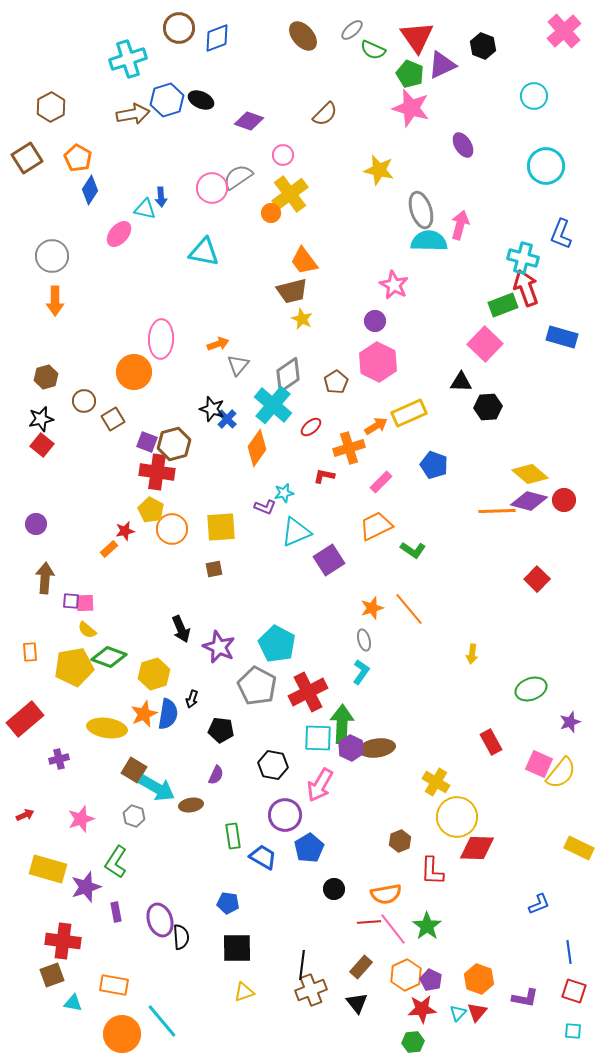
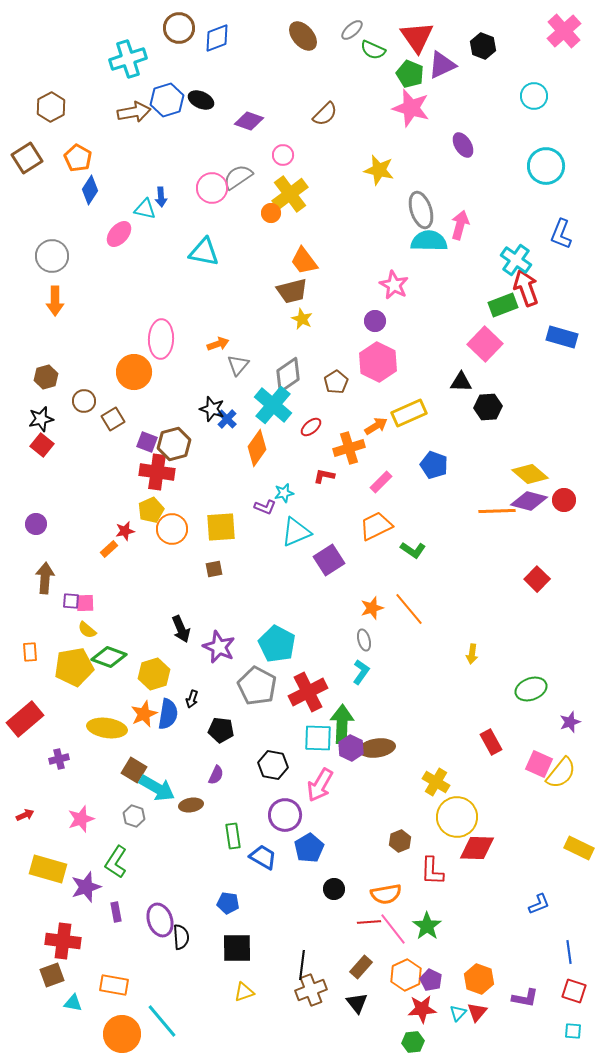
brown arrow at (133, 114): moved 1 px right, 2 px up
cyan cross at (523, 258): moved 7 px left, 2 px down; rotated 20 degrees clockwise
yellow pentagon at (151, 510): rotated 20 degrees clockwise
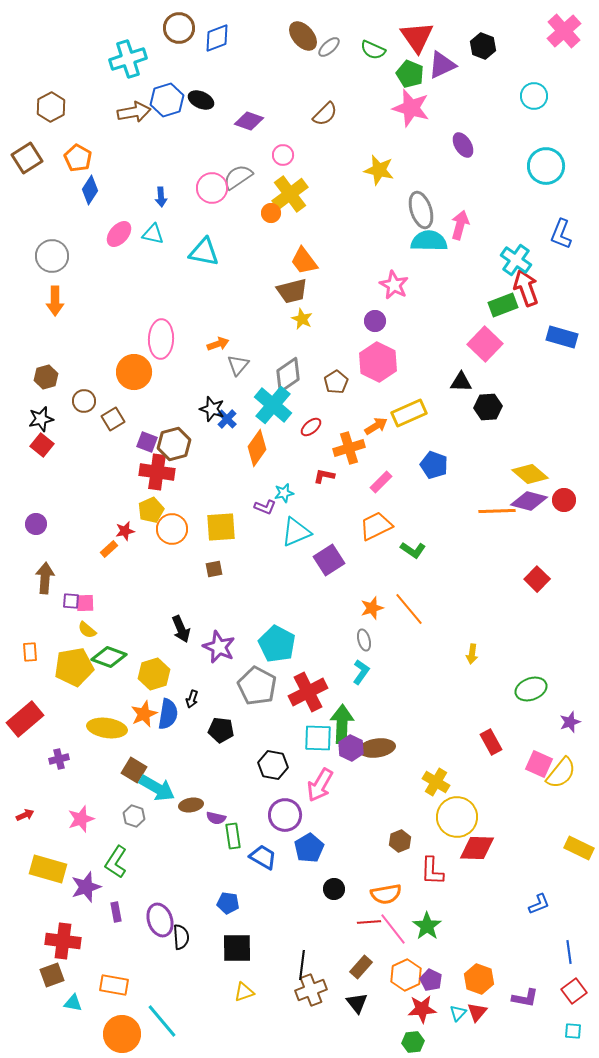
gray ellipse at (352, 30): moved 23 px left, 17 px down
cyan triangle at (145, 209): moved 8 px right, 25 px down
purple semicircle at (216, 775): moved 43 px down; rotated 78 degrees clockwise
red square at (574, 991): rotated 35 degrees clockwise
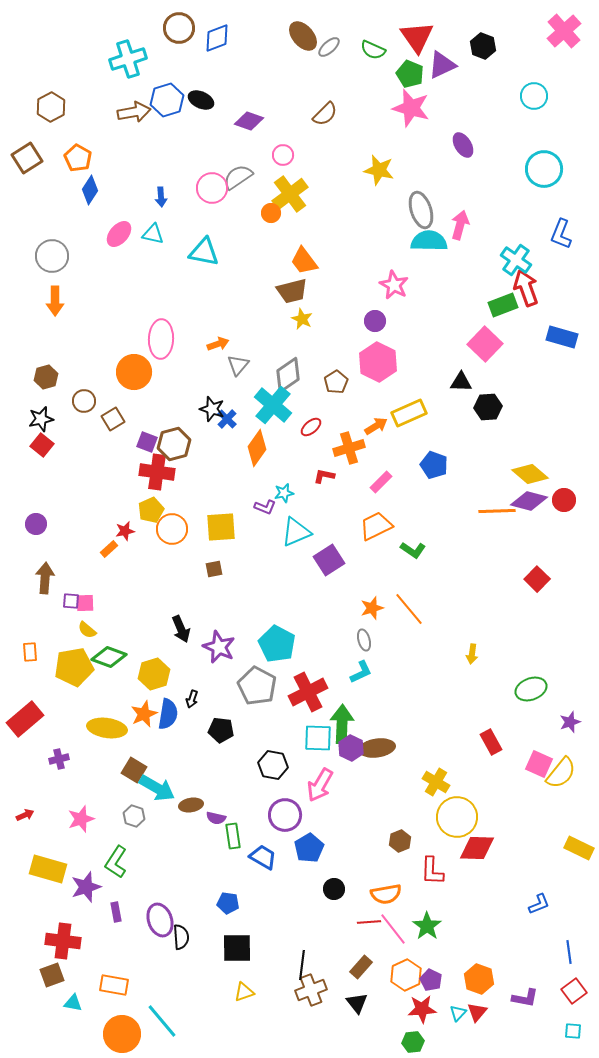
cyan circle at (546, 166): moved 2 px left, 3 px down
cyan L-shape at (361, 672): rotated 30 degrees clockwise
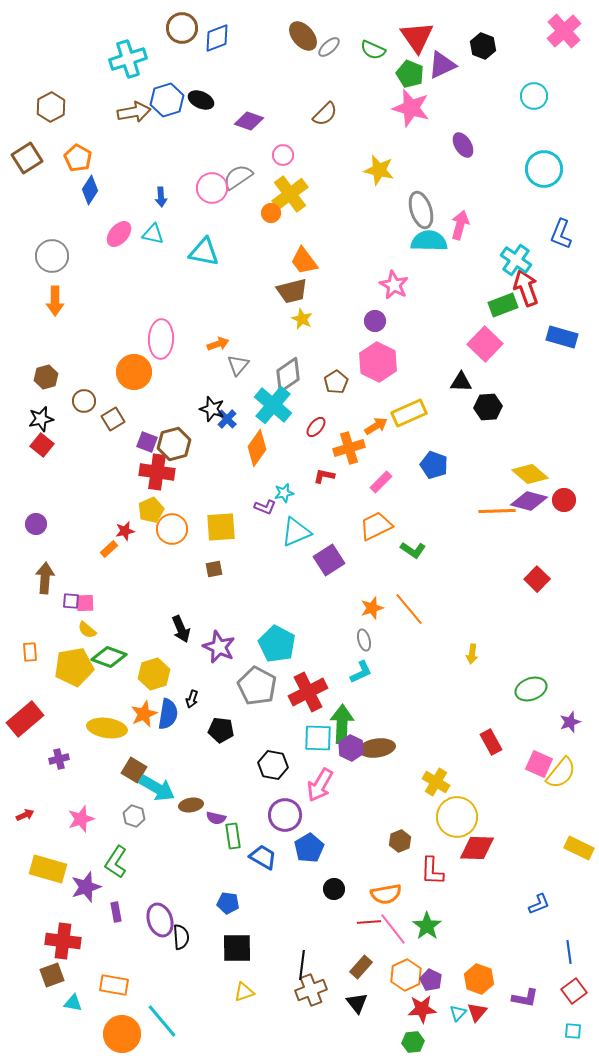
brown circle at (179, 28): moved 3 px right
red ellipse at (311, 427): moved 5 px right; rotated 10 degrees counterclockwise
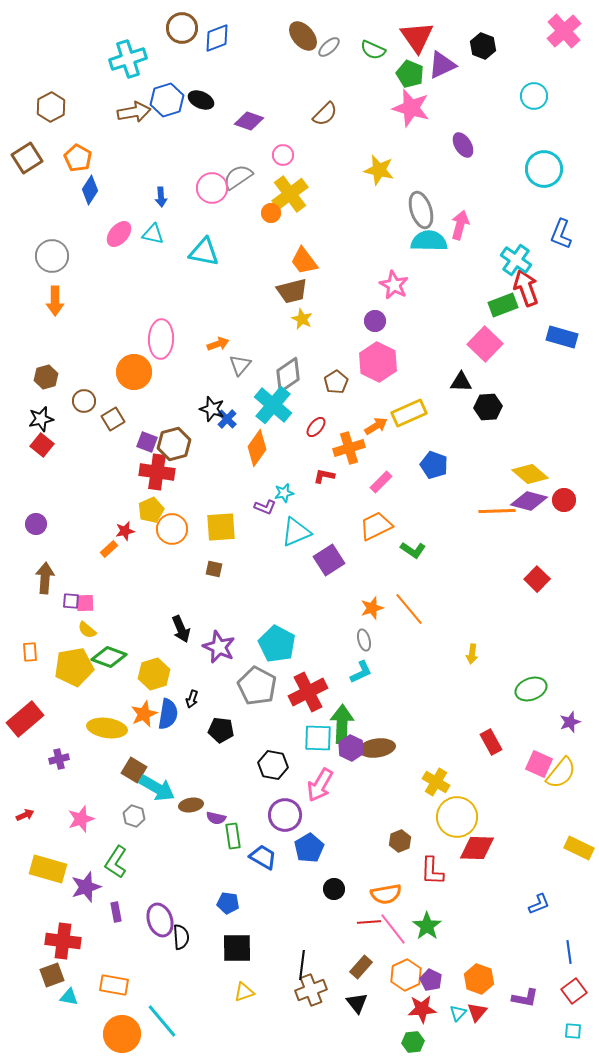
gray triangle at (238, 365): moved 2 px right
brown square at (214, 569): rotated 24 degrees clockwise
cyan triangle at (73, 1003): moved 4 px left, 6 px up
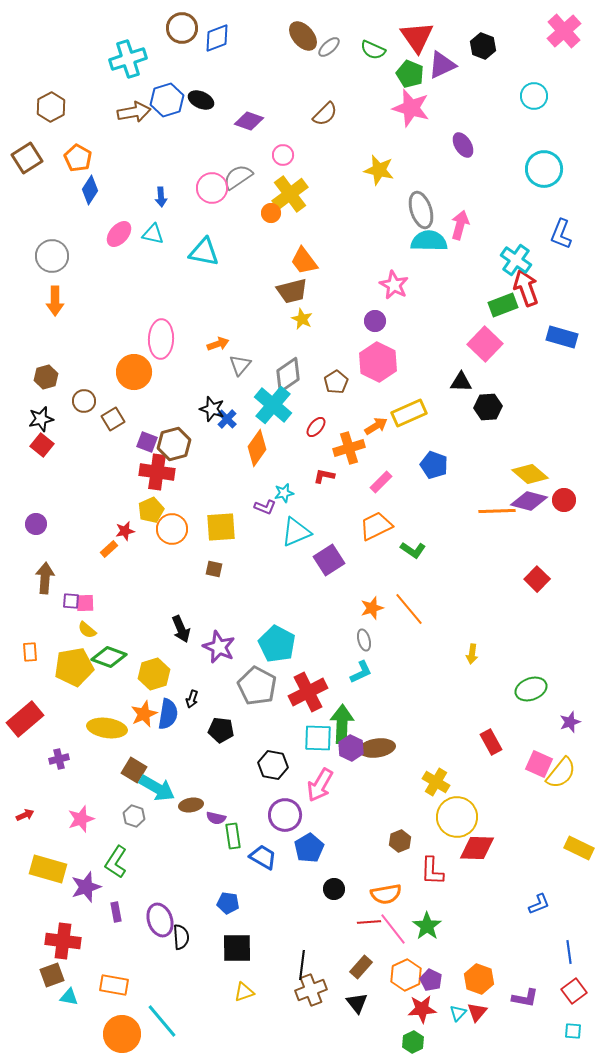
green hexagon at (413, 1042): rotated 20 degrees counterclockwise
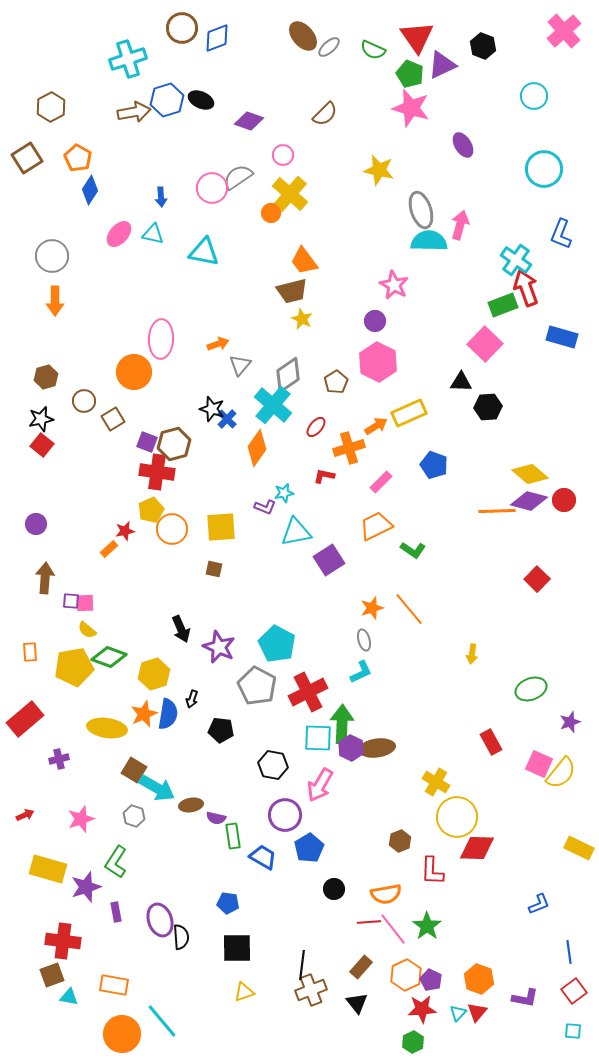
yellow cross at (290, 194): rotated 12 degrees counterclockwise
cyan triangle at (296, 532): rotated 12 degrees clockwise
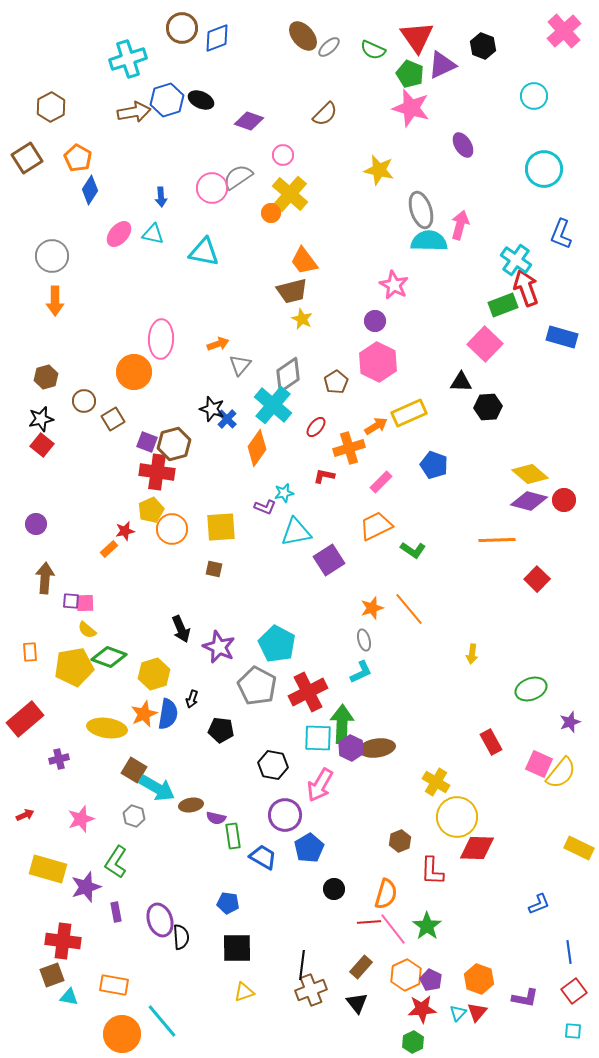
orange line at (497, 511): moved 29 px down
orange semicircle at (386, 894): rotated 64 degrees counterclockwise
